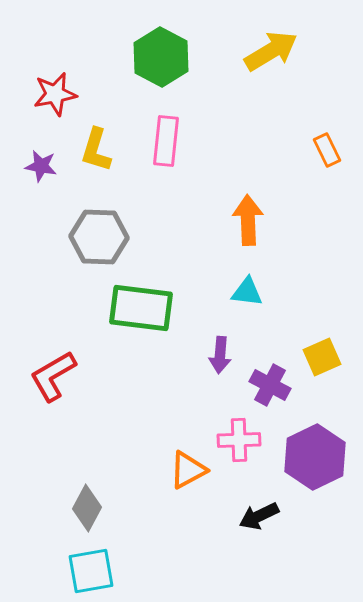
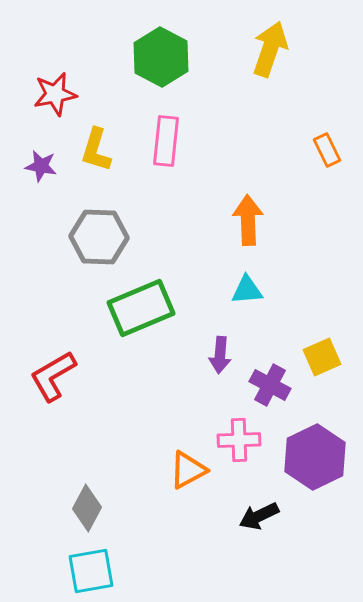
yellow arrow: moved 1 px left, 2 px up; rotated 40 degrees counterclockwise
cyan triangle: moved 2 px up; rotated 12 degrees counterclockwise
green rectangle: rotated 30 degrees counterclockwise
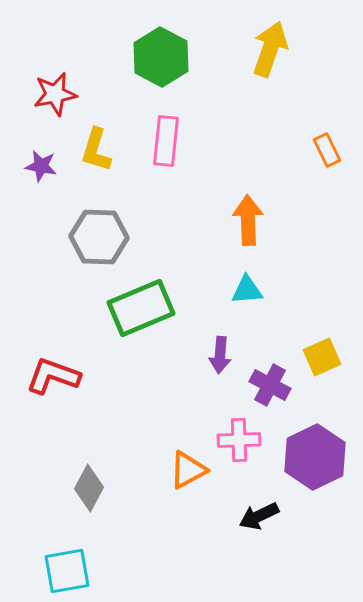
red L-shape: rotated 50 degrees clockwise
gray diamond: moved 2 px right, 20 px up
cyan square: moved 24 px left
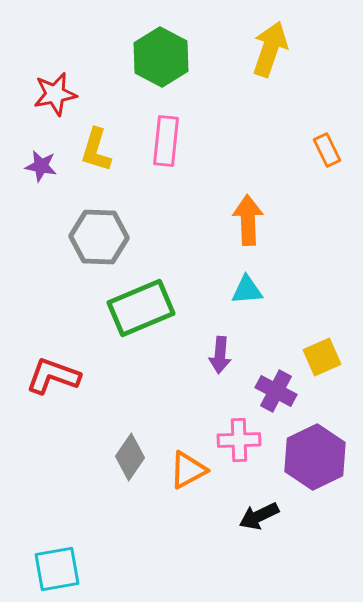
purple cross: moved 6 px right, 6 px down
gray diamond: moved 41 px right, 31 px up; rotated 6 degrees clockwise
cyan square: moved 10 px left, 2 px up
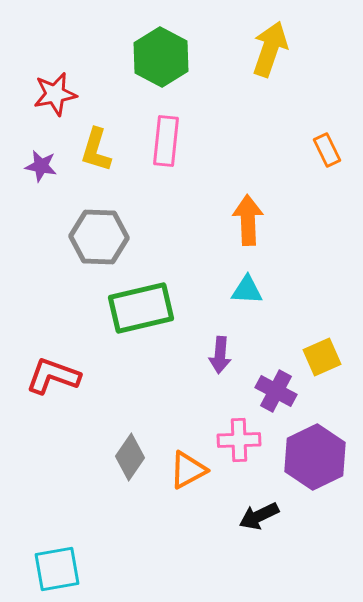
cyan triangle: rotated 8 degrees clockwise
green rectangle: rotated 10 degrees clockwise
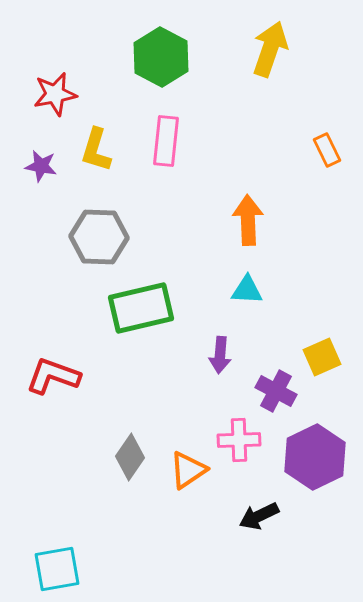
orange triangle: rotated 6 degrees counterclockwise
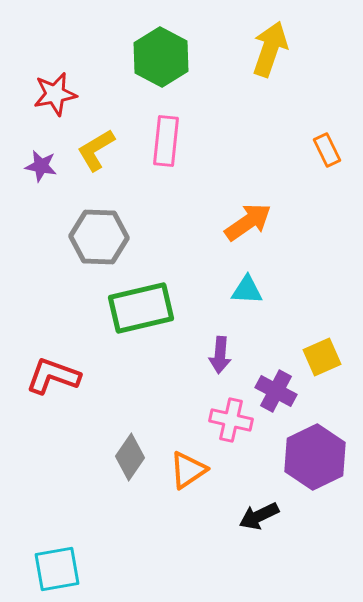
yellow L-shape: rotated 42 degrees clockwise
orange arrow: moved 2 px down; rotated 57 degrees clockwise
pink cross: moved 8 px left, 20 px up; rotated 15 degrees clockwise
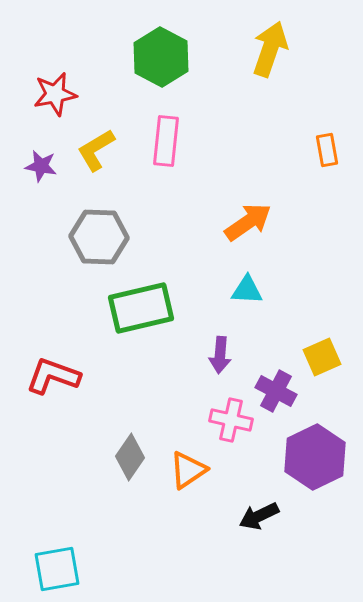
orange rectangle: rotated 16 degrees clockwise
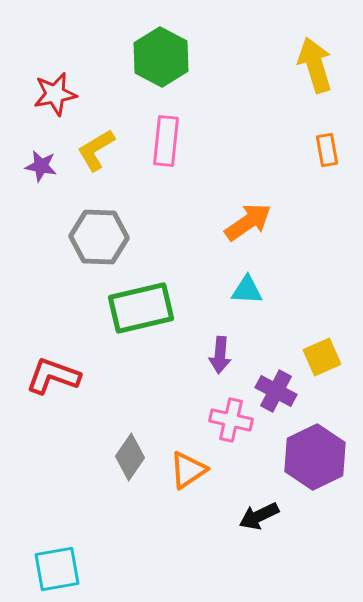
yellow arrow: moved 45 px right, 16 px down; rotated 36 degrees counterclockwise
